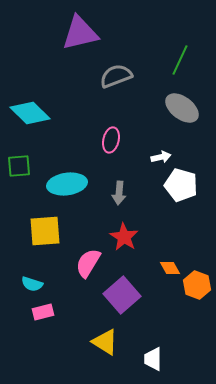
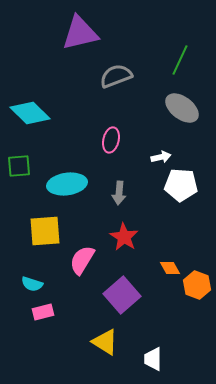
white pentagon: rotated 12 degrees counterclockwise
pink semicircle: moved 6 px left, 3 px up
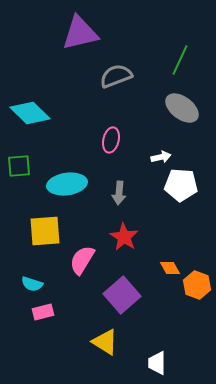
white trapezoid: moved 4 px right, 4 px down
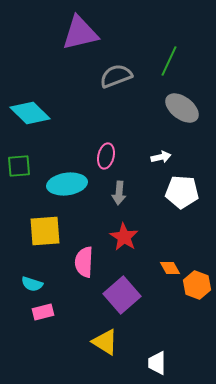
green line: moved 11 px left, 1 px down
pink ellipse: moved 5 px left, 16 px down
white pentagon: moved 1 px right, 7 px down
pink semicircle: moved 2 px right, 2 px down; rotated 28 degrees counterclockwise
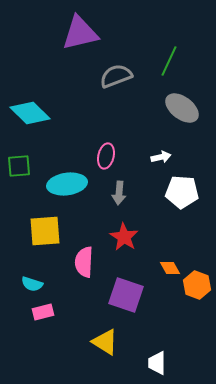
purple square: moved 4 px right; rotated 30 degrees counterclockwise
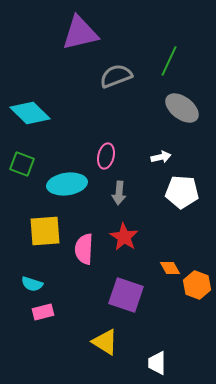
green square: moved 3 px right, 2 px up; rotated 25 degrees clockwise
pink semicircle: moved 13 px up
